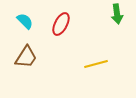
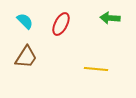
green arrow: moved 7 px left, 4 px down; rotated 102 degrees clockwise
yellow line: moved 5 px down; rotated 20 degrees clockwise
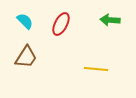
green arrow: moved 2 px down
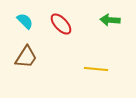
red ellipse: rotated 70 degrees counterclockwise
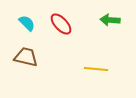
cyan semicircle: moved 2 px right, 2 px down
brown trapezoid: rotated 110 degrees counterclockwise
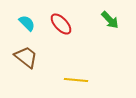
green arrow: rotated 138 degrees counterclockwise
brown trapezoid: rotated 25 degrees clockwise
yellow line: moved 20 px left, 11 px down
